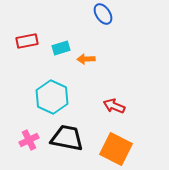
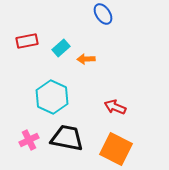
cyan rectangle: rotated 24 degrees counterclockwise
red arrow: moved 1 px right, 1 px down
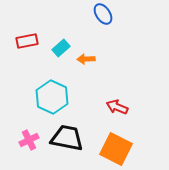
red arrow: moved 2 px right
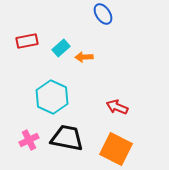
orange arrow: moved 2 px left, 2 px up
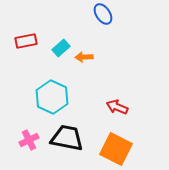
red rectangle: moved 1 px left
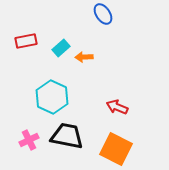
black trapezoid: moved 2 px up
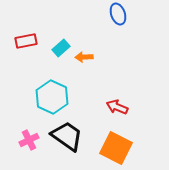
blue ellipse: moved 15 px right; rotated 15 degrees clockwise
black trapezoid: rotated 24 degrees clockwise
orange square: moved 1 px up
